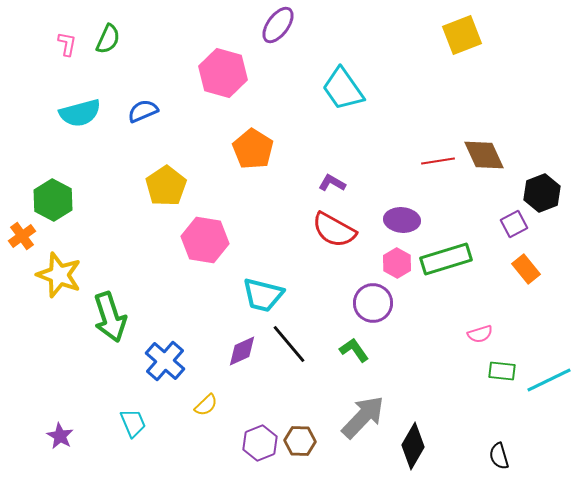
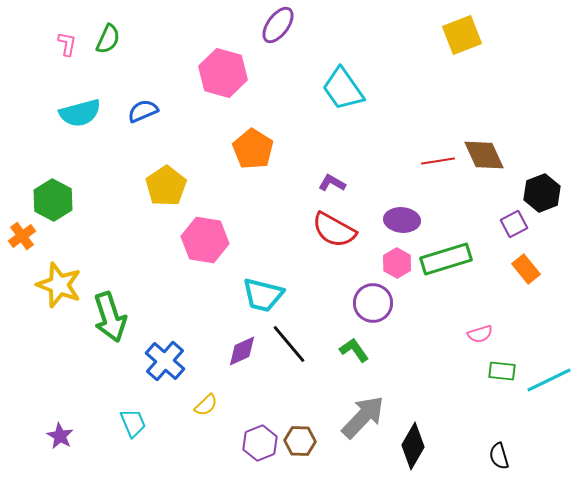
yellow star at (59, 275): moved 10 px down
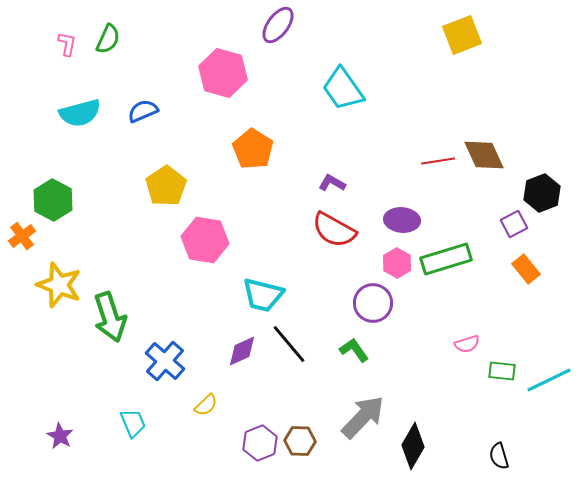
pink semicircle at (480, 334): moved 13 px left, 10 px down
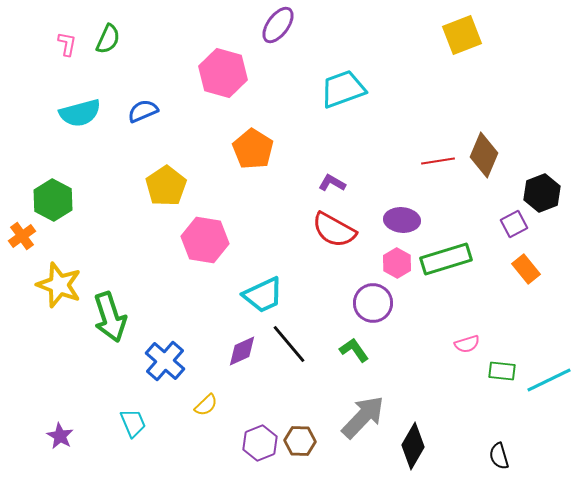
cyan trapezoid at (343, 89): rotated 105 degrees clockwise
brown diamond at (484, 155): rotated 48 degrees clockwise
cyan trapezoid at (263, 295): rotated 39 degrees counterclockwise
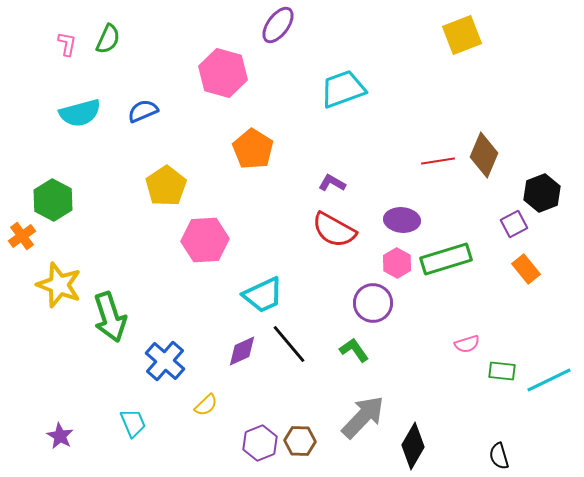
pink hexagon at (205, 240): rotated 12 degrees counterclockwise
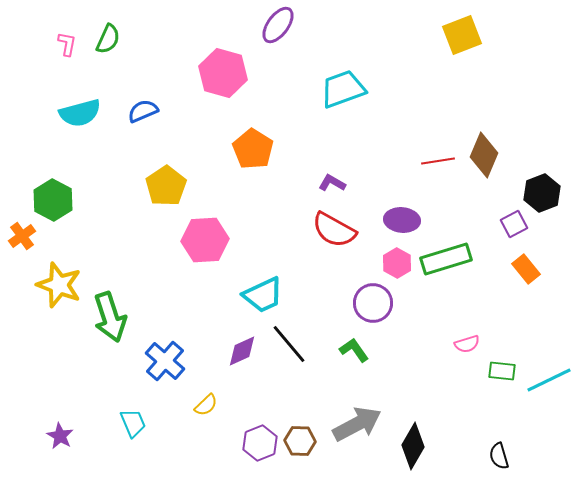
gray arrow at (363, 417): moved 6 px left, 7 px down; rotated 18 degrees clockwise
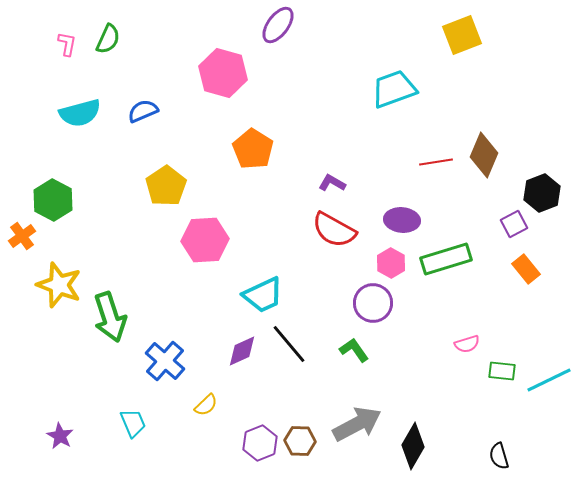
cyan trapezoid at (343, 89): moved 51 px right
red line at (438, 161): moved 2 px left, 1 px down
pink hexagon at (397, 263): moved 6 px left
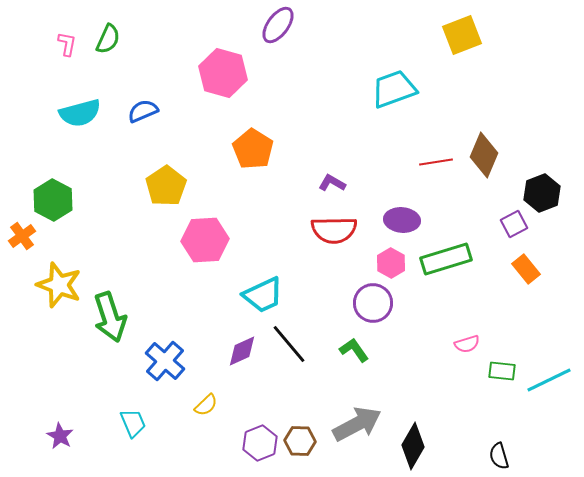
red semicircle at (334, 230): rotated 30 degrees counterclockwise
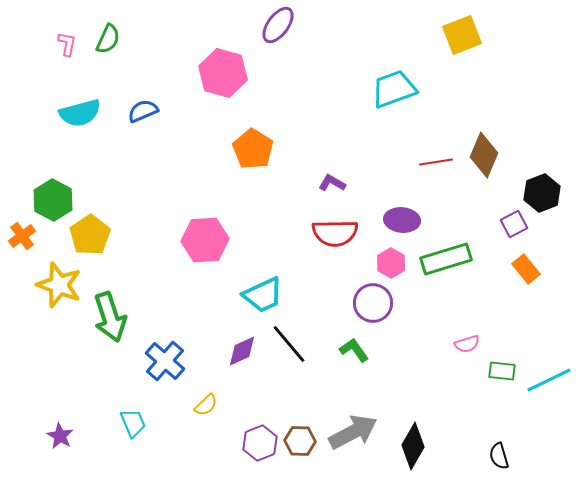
yellow pentagon at (166, 186): moved 76 px left, 49 px down
red semicircle at (334, 230): moved 1 px right, 3 px down
gray arrow at (357, 424): moved 4 px left, 8 px down
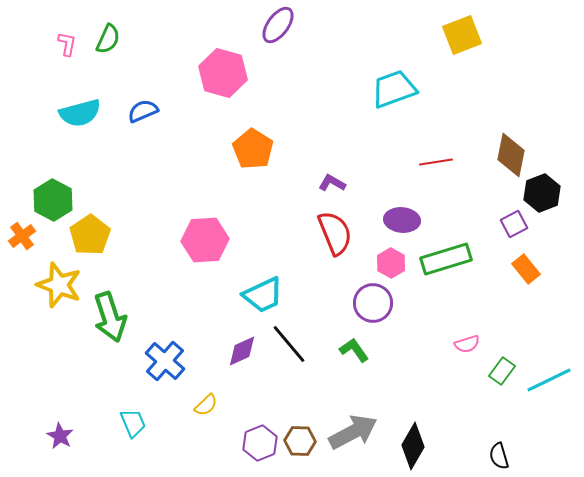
brown diamond at (484, 155): moved 27 px right; rotated 12 degrees counterclockwise
red semicircle at (335, 233): rotated 111 degrees counterclockwise
green rectangle at (502, 371): rotated 60 degrees counterclockwise
